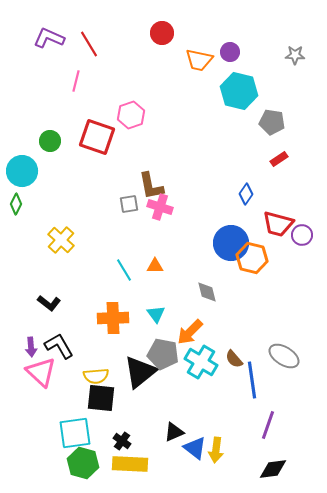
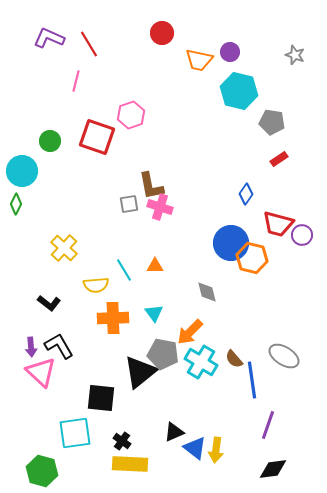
gray star at (295, 55): rotated 18 degrees clockwise
yellow cross at (61, 240): moved 3 px right, 8 px down
cyan triangle at (156, 314): moved 2 px left, 1 px up
yellow semicircle at (96, 376): moved 91 px up
green hexagon at (83, 463): moved 41 px left, 8 px down
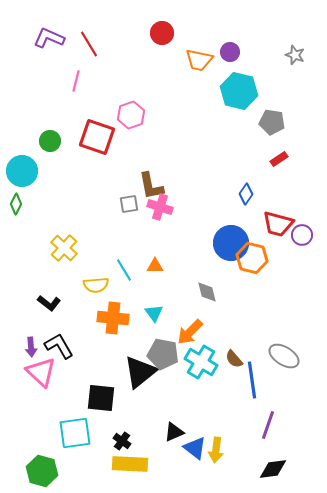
orange cross at (113, 318): rotated 8 degrees clockwise
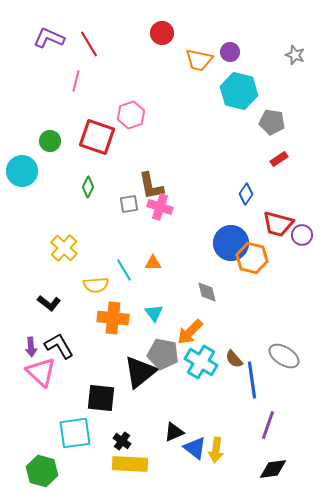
green diamond at (16, 204): moved 72 px right, 17 px up
orange triangle at (155, 266): moved 2 px left, 3 px up
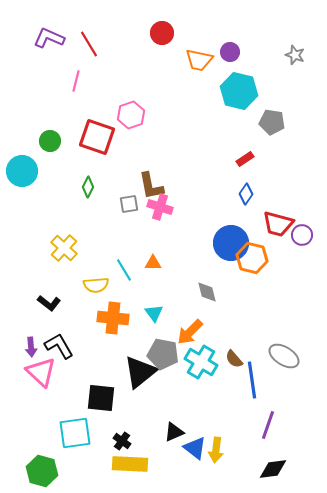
red rectangle at (279, 159): moved 34 px left
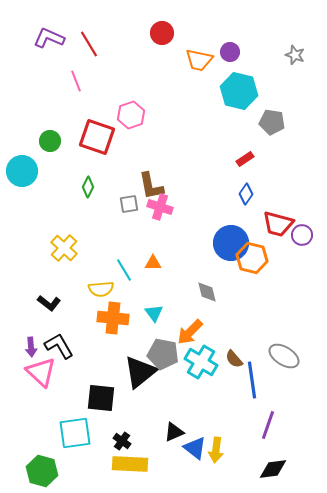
pink line at (76, 81): rotated 35 degrees counterclockwise
yellow semicircle at (96, 285): moved 5 px right, 4 px down
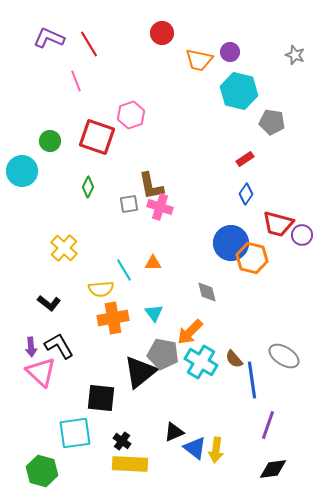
orange cross at (113, 318): rotated 16 degrees counterclockwise
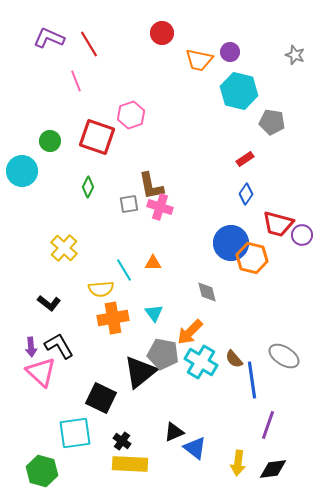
black square at (101, 398): rotated 20 degrees clockwise
yellow arrow at (216, 450): moved 22 px right, 13 px down
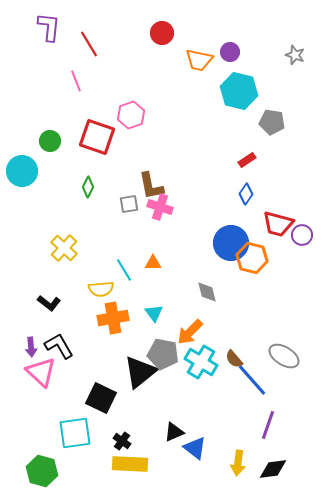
purple L-shape at (49, 38): moved 11 px up; rotated 72 degrees clockwise
red rectangle at (245, 159): moved 2 px right, 1 px down
blue line at (252, 380): rotated 33 degrees counterclockwise
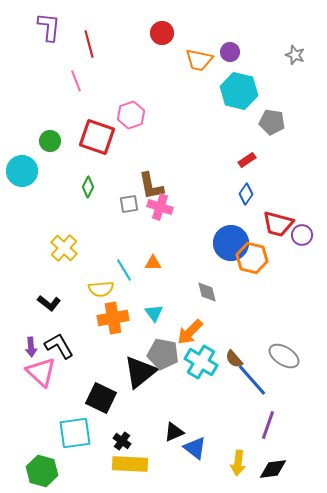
red line at (89, 44): rotated 16 degrees clockwise
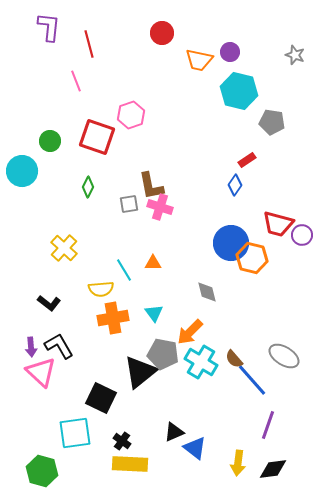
blue diamond at (246, 194): moved 11 px left, 9 px up
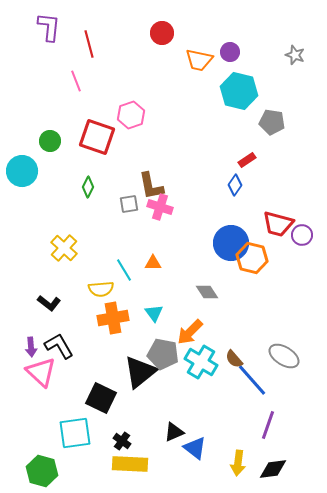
gray diamond at (207, 292): rotated 20 degrees counterclockwise
